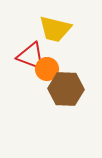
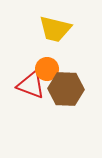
red triangle: moved 29 px down
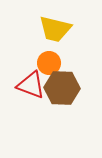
orange circle: moved 2 px right, 6 px up
brown hexagon: moved 4 px left, 1 px up
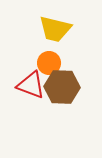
brown hexagon: moved 1 px up
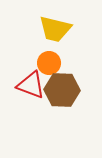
brown hexagon: moved 3 px down
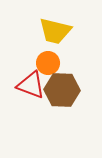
yellow trapezoid: moved 2 px down
orange circle: moved 1 px left
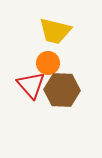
red triangle: rotated 28 degrees clockwise
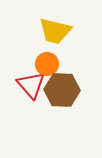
orange circle: moved 1 px left, 1 px down
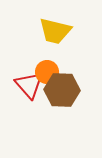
orange circle: moved 8 px down
red triangle: moved 2 px left
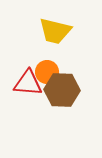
red triangle: moved 1 px left, 2 px up; rotated 44 degrees counterclockwise
